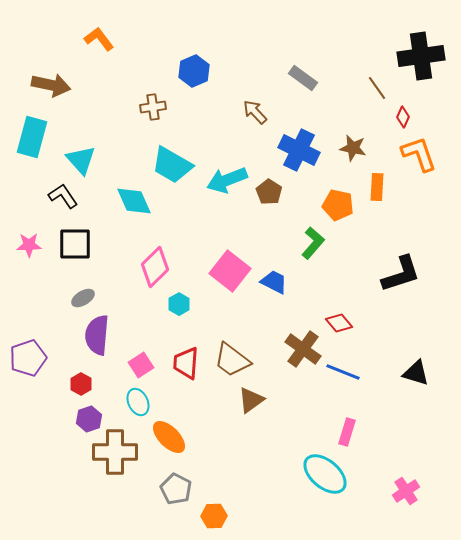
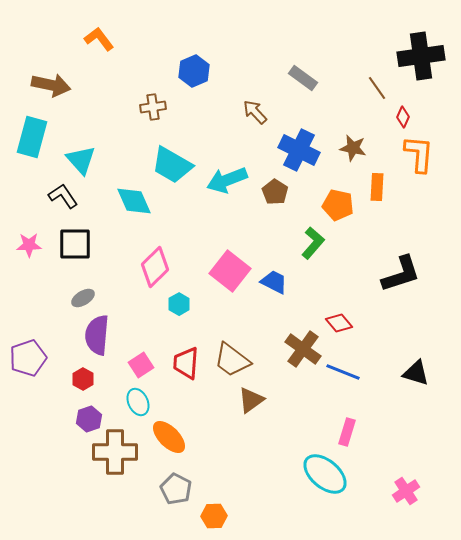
orange L-shape at (419, 154): rotated 24 degrees clockwise
brown pentagon at (269, 192): moved 6 px right
red hexagon at (81, 384): moved 2 px right, 5 px up
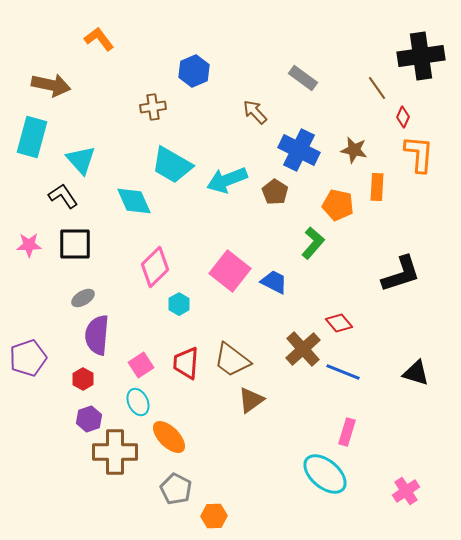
brown star at (353, 148): moved 1 px right, 2 px down
brown cross at (303, 349): rotated 12 degrees clockwise
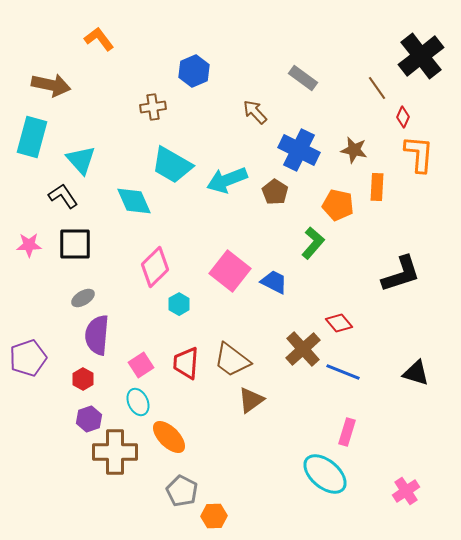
black cross at (421, 56): rotated 30 degrees counterclockwise
gray pentagon at (176, 489): moved 6 px right, 2 px down
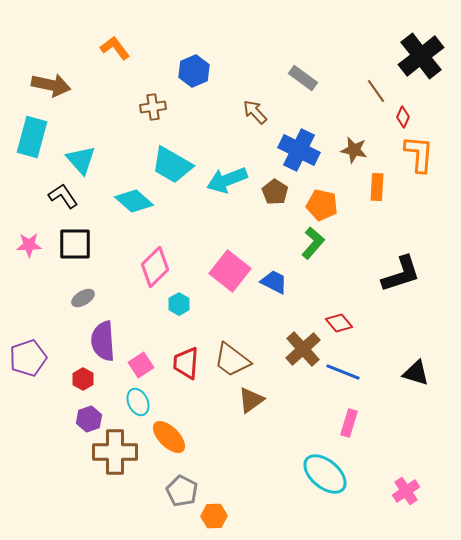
orange L-shape at (99, 39): moved 16 px right, 9 px down
brown line at (377, 88): moved 1 px left, 3 px down
cyan diamond at (134, 201): rotated 24 degrees counterclockwise
orange pentagon at (338, 205): moved 16 px left
purple semicircle at (97, 335): moved 6 px right, 6 px down; rotated 9 degrees counterclockwise
pink rectangle at (347, 432): moved 2 px right, 9 px up
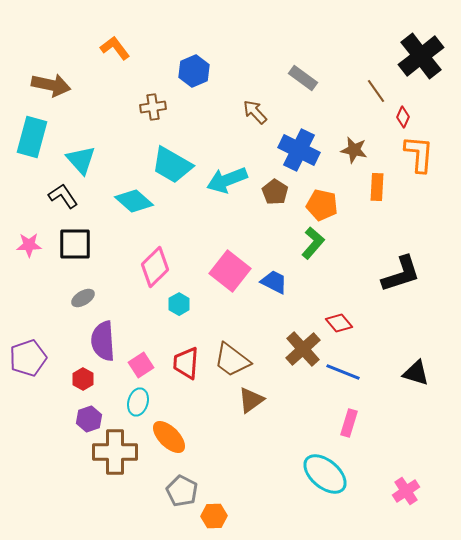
cyan ellipse at (138, 402): rotated 40 degrees clockwise
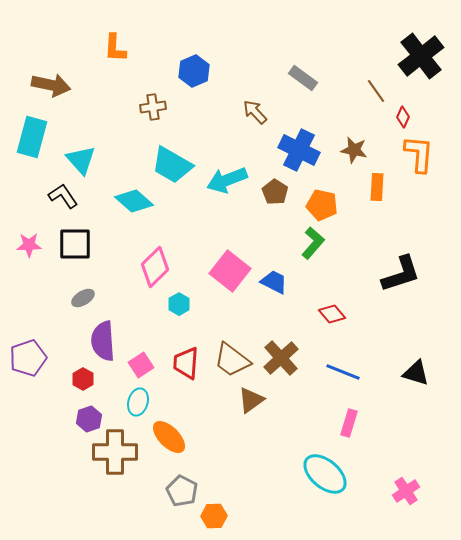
orange L-shape at (115, 48): rotated 140 degrees counterclockwise
red diamond at (339, 323): moved 7 px left, 9 px up
brown cross at (303, 349): moved 22 px left, 9 px down
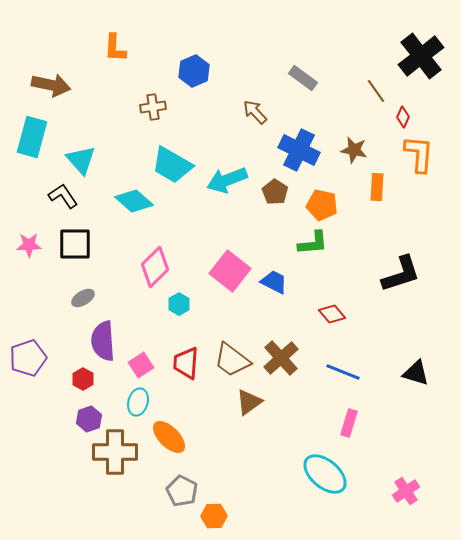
green L-shape at (313, 243): rotated 44 degrees clockwise
brown triangle at (251, 400): moved 2 px left, 2 px down
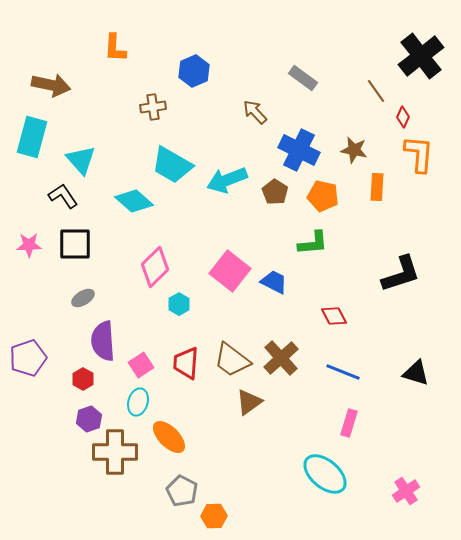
orange pentagon at (322, 205): moved 1 px right, 9 px up
red diamond at (332, 314): moved 2 px right, 2 px down; rotated 12 degrees clockwise
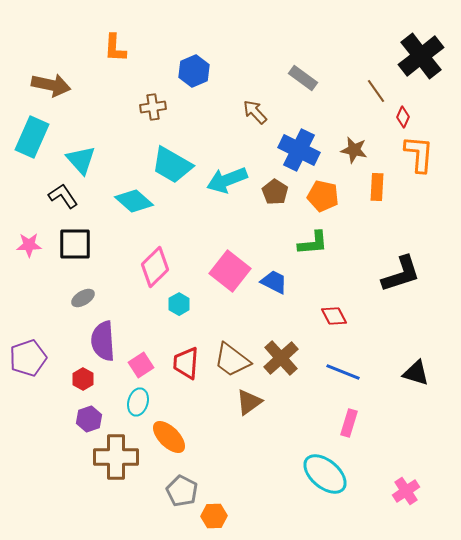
cyan rectangle at (32, 137): rotated 9 degrees clockwise
brown cross at (115, 452): moved 1 px right, 5 px down
